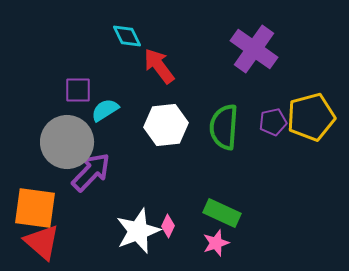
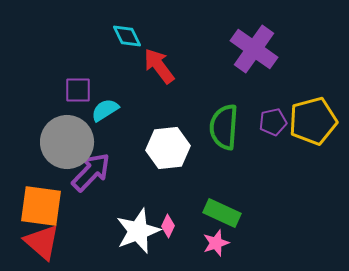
yellow pentagon: moved 2 px right, 4 px down
white hexagon: moved 2 px right, 23 px down
orange square: moved 6 px right, 2 px up
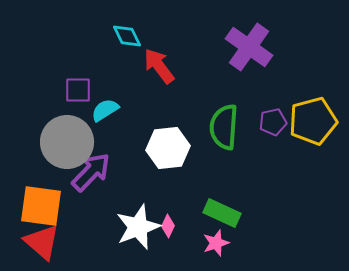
purple cross: moved 5 px left, 2 px up
white star: moved 4 px up
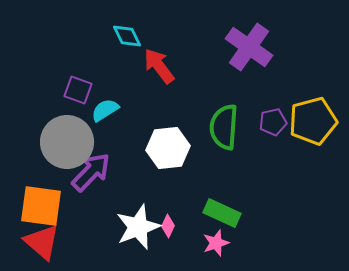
purple square: rotated 20 degrees clockwise
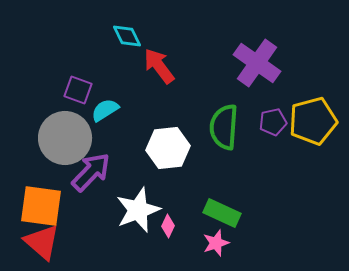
purple cross: moved 8 px right, 16 px down
gray circle: moved 2 px left, 4 px up
white star: moved 17 px up
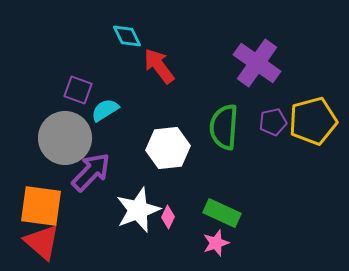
pink diamond: moved 9 px up
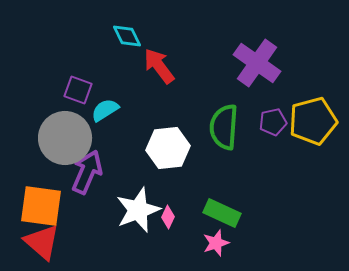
purple arrow: moved 4 px left; rotated 21 degrees counterclockwise
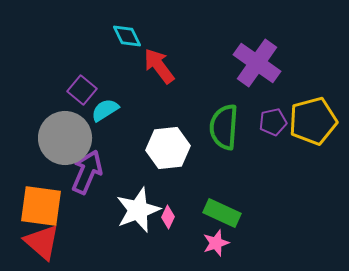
purple square: moved 4 px right; rotated 20 degrees clockwise
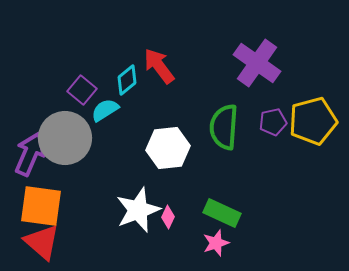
cyan diamond: moved 44 px down; rotated 76 degrees clockwise
purple arrow: moved 57 px left, 18 px up
